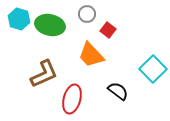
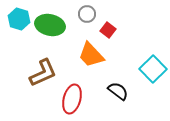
brown L-shape: moved 1 px left, 1 px up
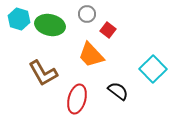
brown L-shape: rotated 84 degrees clockwise
red ellipse: moved 5 px right
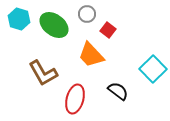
green ellipse: moved 4 px right; rotated 24 degrees clockwise
red ellipse: moved 2 px left
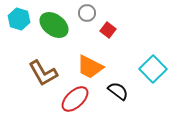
gray circle: moved 1 px up
orange trapezoid: moved 1 px left, 12 px down; rotated 20 degrees counterclockwise
red ellipse: rotated 32 degrees clockwise
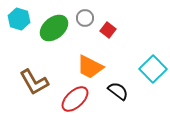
gray circle: moved 2 px left, 5 px down
green ellipse: moved 3 px down; rotated 76 degrees counterclockwise
brown L-shape: moved 9 px left, 9 px down
